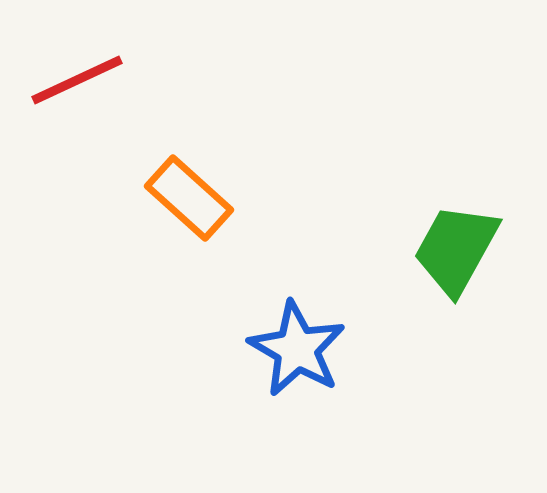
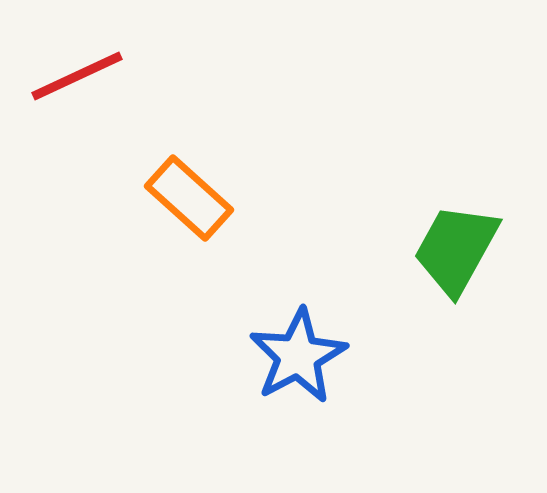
red line: moved 4 px up
blue star: moved 1 px right, 7 px down; rotated 14 degrees clockwise
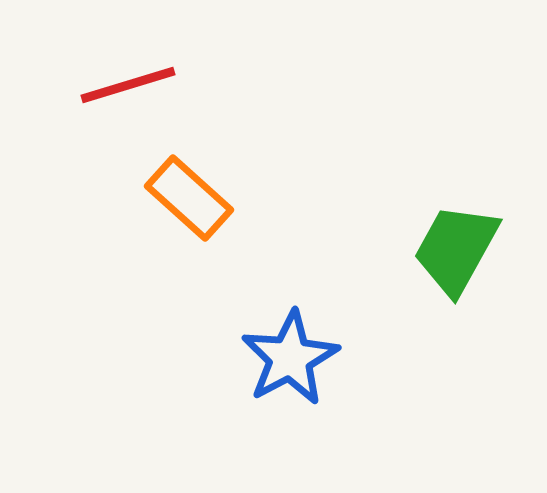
red line: moved 51 px right, 9 px down; rotated 8 degrees clockwise
blue star: moved 8 px left, 2 px down
